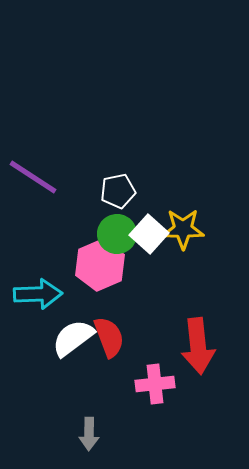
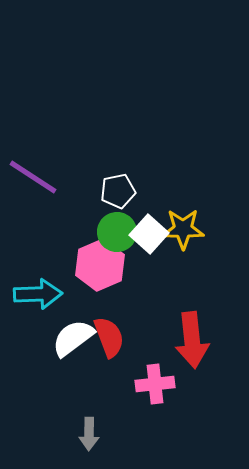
green circle: moved 2 px up
red arrow: moved 6 px left, 6 px up
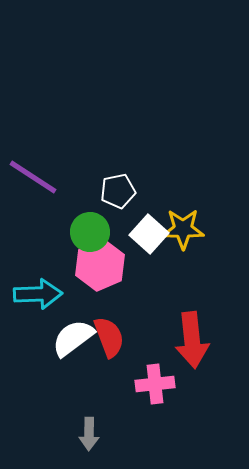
green circle: moved 27 px left
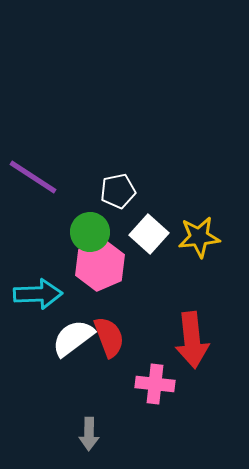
yellow star: moved 16 px right, 8 px down; rotated 6 degrees counterclockwise
pink cross: rotated 12 degrees clockwise
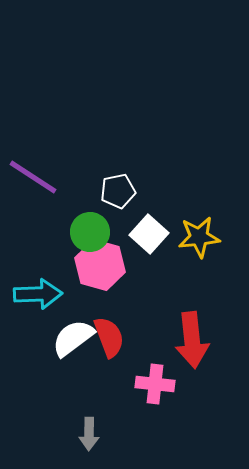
pink hexagon: rotated 21 degrees counterclockwise
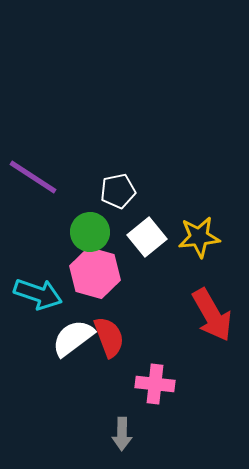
white square: moved 2 px left, 3 px down; rotated 9 degrees clockwise
pink hexagon: moved 5 px left, 8 px down
cyan arrow: rotated 21 degrees clockwise
red arrow: moved 20 px right, 25 px up; rotated 24 degrees counterclockwise
gray arrow: moved 33 px right
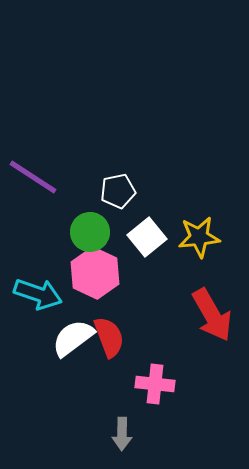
pink hexagon: rotated 9 degrees clockwise
